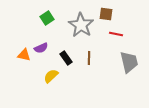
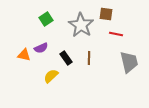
green square: moved 1 px left, 1 px down
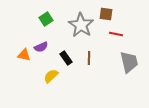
purple semicircle: moved 1 px up
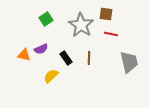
red line: moved 5 px left
purple semicircle: moved 2 px down
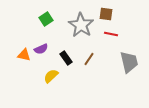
brown line: moved 1 px down; rotated 32 degrees clockwise
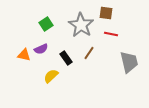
brown square: moved 1 px up
green square: moved 5 px down
brown line: moved 6 px up
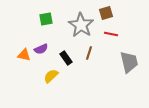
brown square: rotated 24 degrees counterclockwise
green square: moved 5 px up; rotated 24 degrees clockwise
brown line: rotated 16 degrees counterclockwise
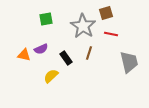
gray star: moved 2 px right, 1 px down
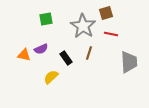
gray trapezoid: rotated 10 degrees clockwise
yellow semicircle: moved 1 px down
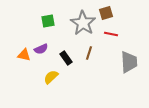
green square: moved 2 px right, 2 px down
gray star: moved 3 px up
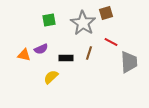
green square: moved 1 px right, 1 px up
red line: moved 8 px down; rotated 16 degrees clockwise
black rectangle: rotated 56 degrees counterclockwise
